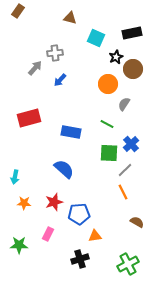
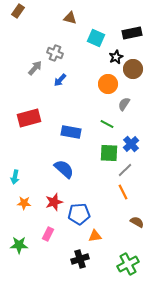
gray cross: rotated 28 degrees clockwise
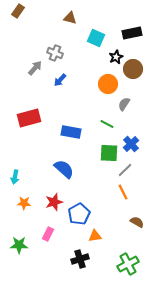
blue pentagon: rotated 25 degrees counterclockwise
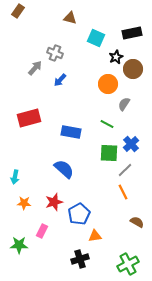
pink rectangle: moved 6 px left, 3 px up
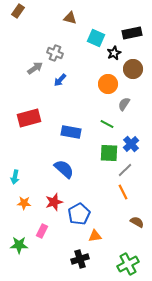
black star: moved 2 px left, 4 px up
gray arrow: rotated 14 degrees clockwise
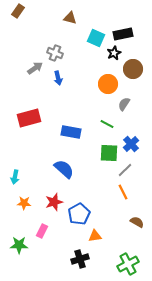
black rectangle: moved 9 px left, 1 px down
blue arrow: moved 2 px left, 2 px up; rotated 56 degrees counterclockwise
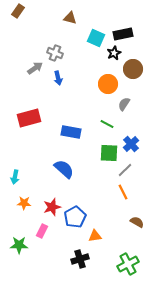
red star: moved 2 px left, 5 px down
blue pentagon: moved 4 px left, 3 px down
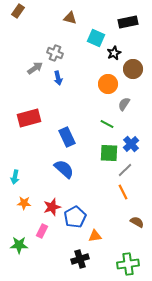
black rectangle: moved 5 px right, 12 px up
blue rectangle: moved 4 px left, 5 px down; rotated 54 degrees clockwise
green cross: rotated 20 degrees clockwise
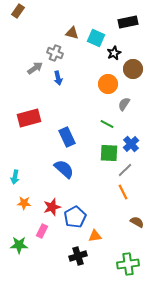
brown triangle: moved 2 px right, 15 px down
black cross: moved 2 px left, 3 px up
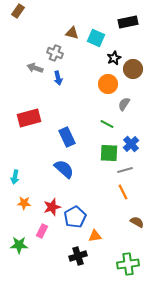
black star: moved 5 px down
gray arrow: rotated 126 degrees counterclockwise
gray line: rotated 28 degrees clockwise
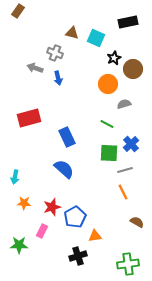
gray semicircle: rotated 40 degrees clockwise
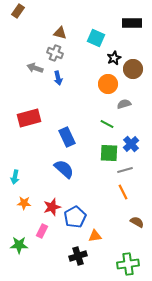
black rectangle: moved 4 px right, 1 px down; rotated 12 degrees clockwise
brown triangle: moved 12 px left
